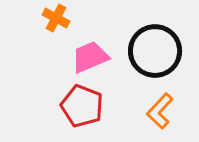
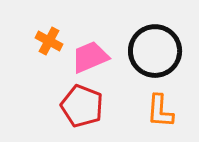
orange cross: moved 7 px left, 23 px down
orange L-shape: rotated 39 degrees counterclockwise
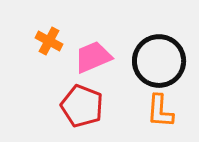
black circle: moved 4 px right, 10 px down
pink trapezoid: moved 3 px right
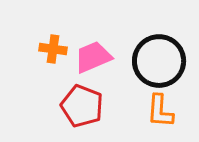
orange cross: moved 4 px right, 8 px down; rotated 20 degrees counterclockwise
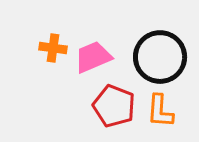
orange cross: moved 1 px up
black circle: moved 1 px right, 4 px up
red pentagon: moved 32 px right
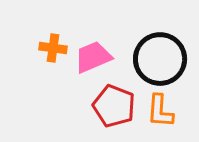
black circle: moved 2 px down
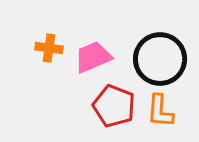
orange cross: moved 4 px left
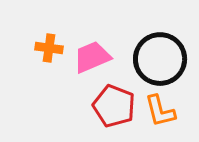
pink trapezoid: moved 1 px left
orange L-shape: rotated 18 degrees counterclockwise
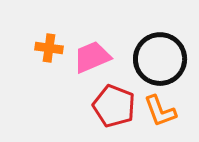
orange L-shape: rotated 6 degrees counterclockwise
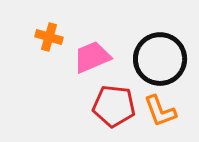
orange cross: moved 11 px up; rotated 8 degrees clockwise
red pentagon: rotated 15 degrees counterclockwise
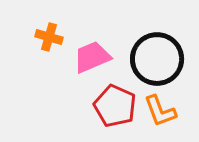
black circle: moved 3 px left
red pentagon: moved 1 px right; rotated 18 degrees clockwise
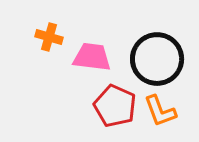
pink trapezoid: rotated 30 degrees clockwise
